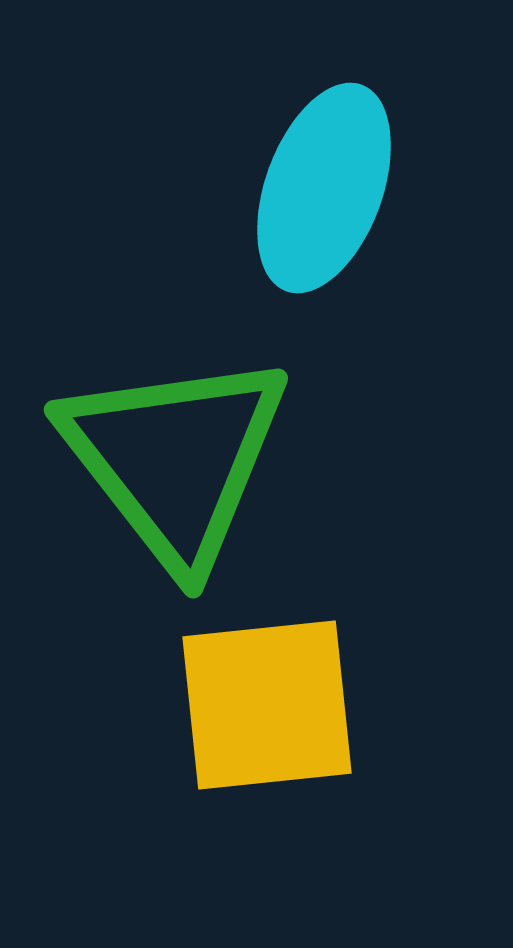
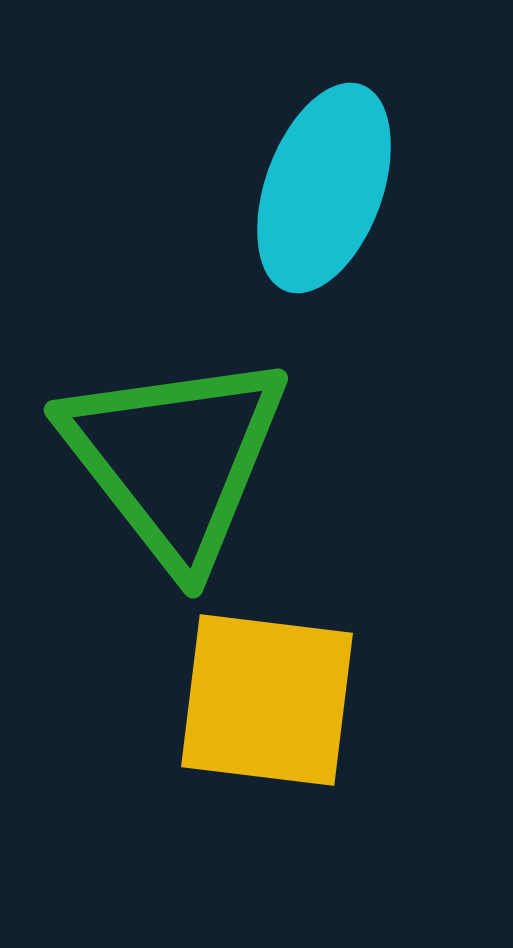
yellow square: moved 5 px up; rotated 13 degrees clockwise
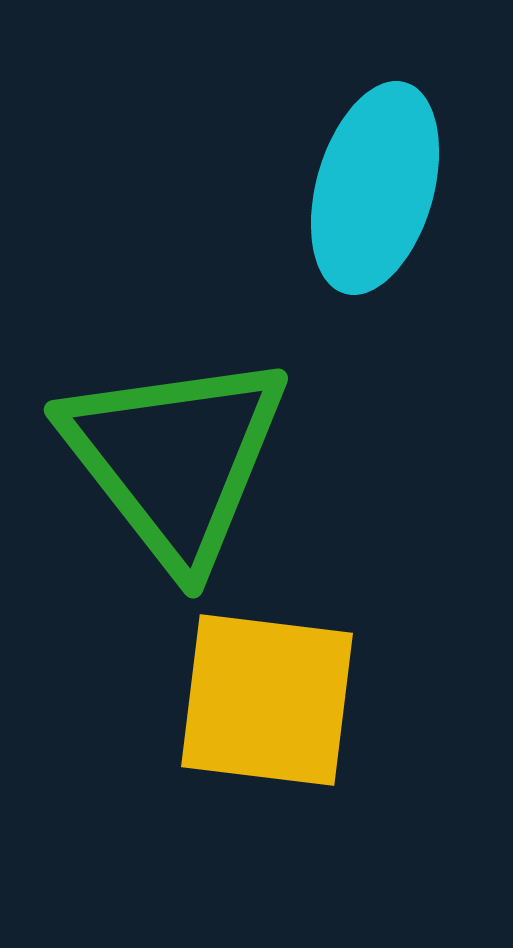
cyan ellipse: moved 51 px right; rotated 4 degrees counterclockwise
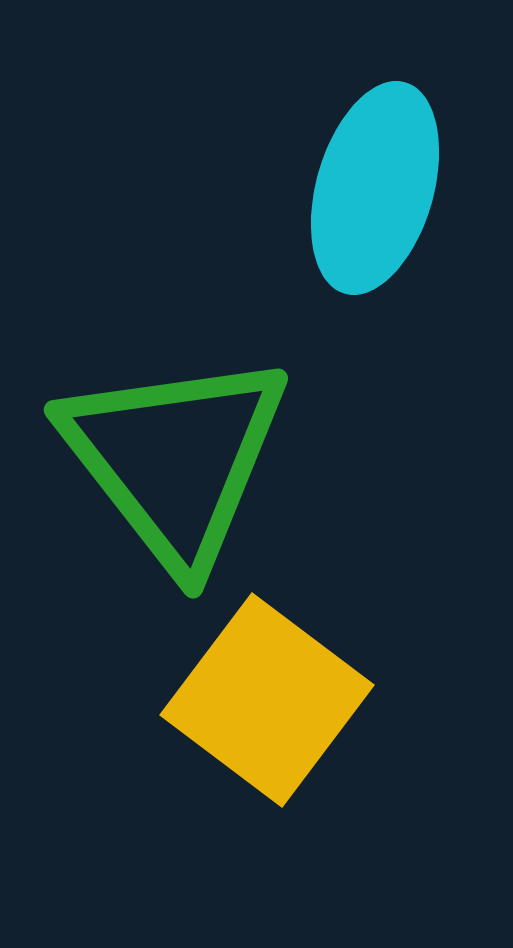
yellow square: rotated 30 degrees clockwise
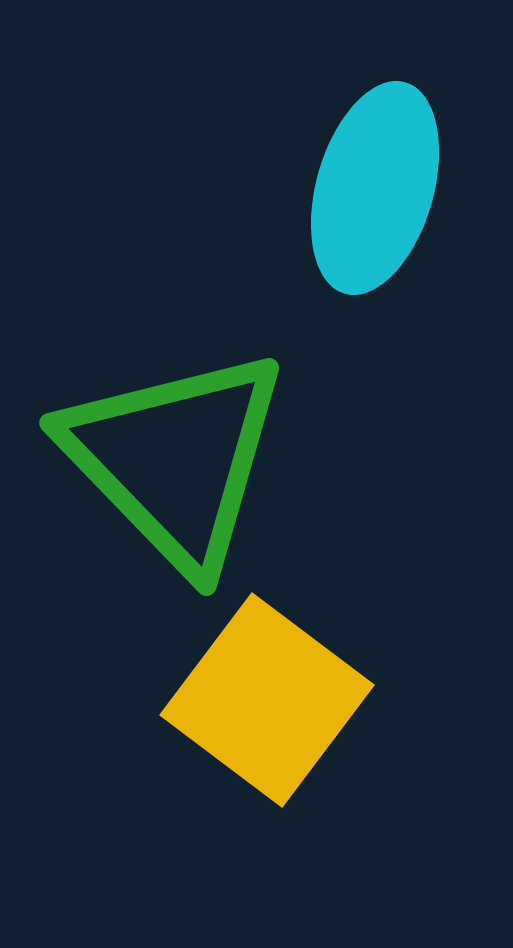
green triangle: rotated 6 degrees counterclockwise
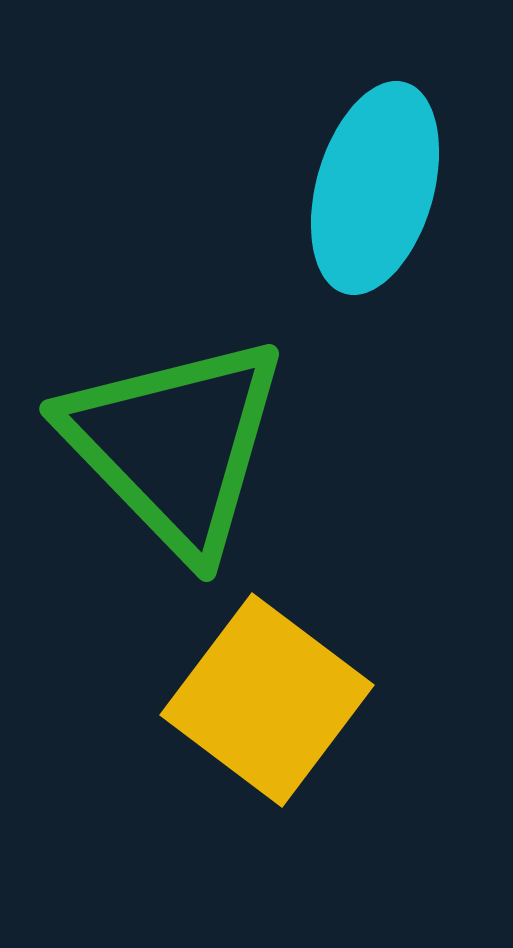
green triangle: moved 14 px up
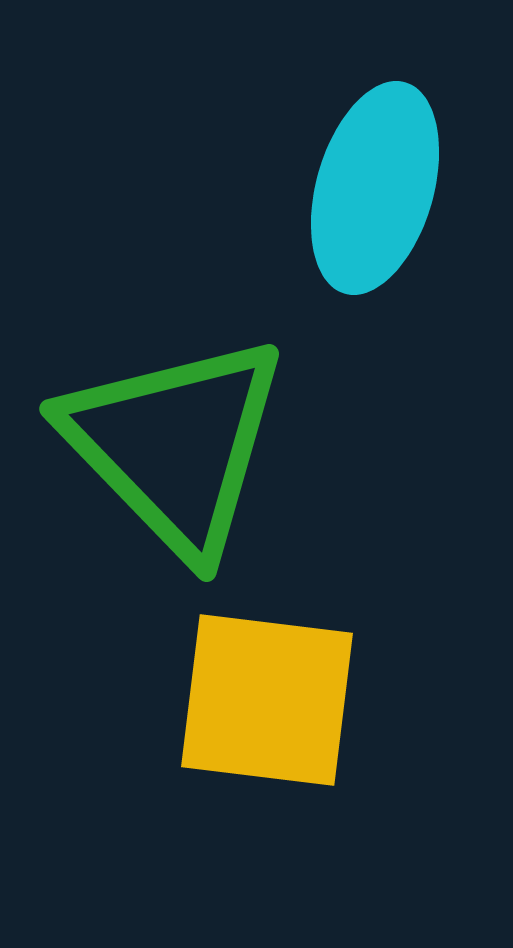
yellow square: rotated 30 degrees counterclockwise
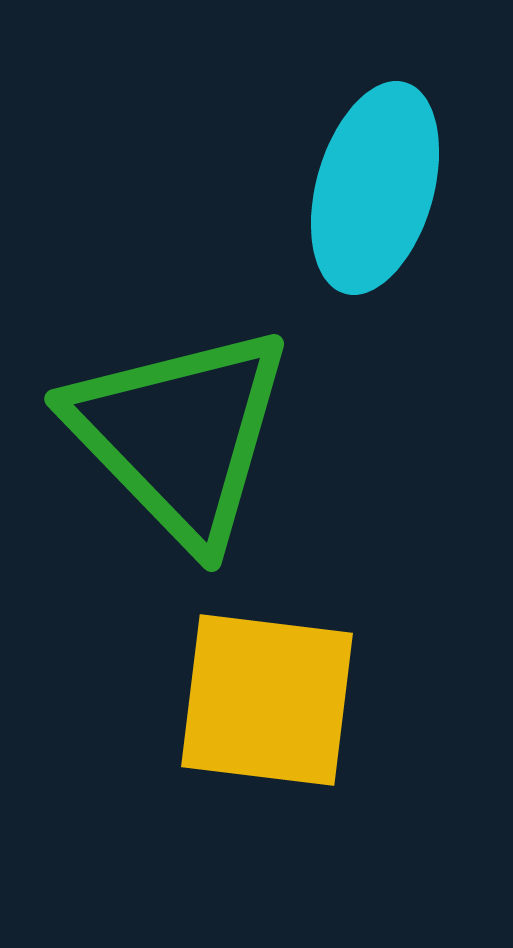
green triangle: moved 5 px right, 10 px up
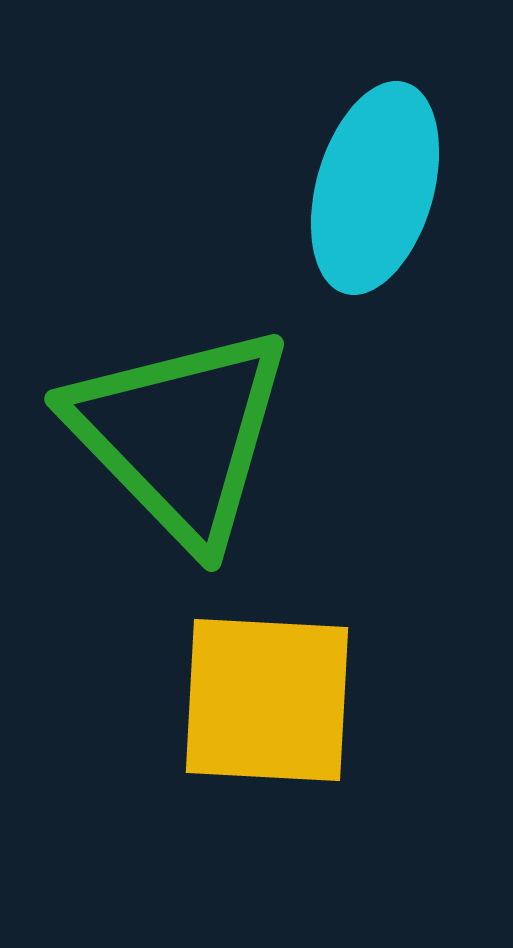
yellow square: rotated 4 degrees counterclockwise
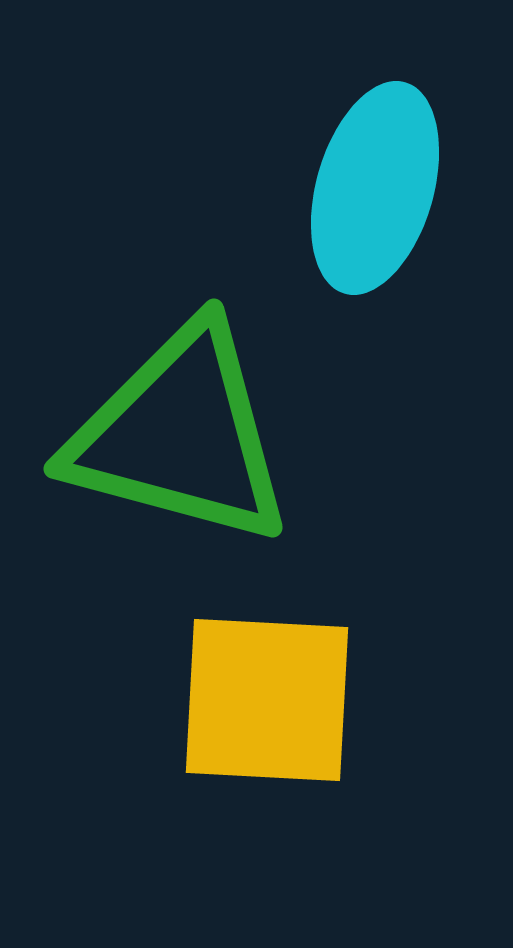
green triangle: rotated 31 degrees counterclockwise
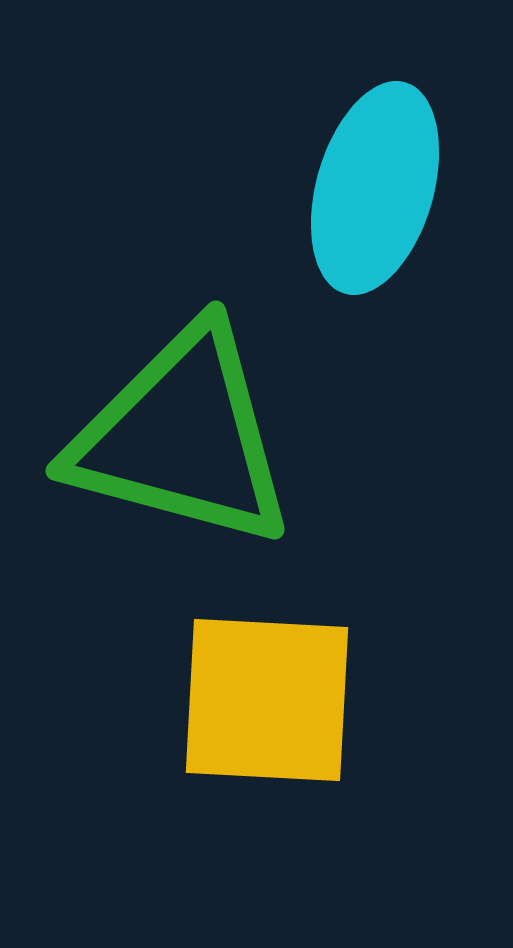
green triangle: moved 2 px right, 2 px down
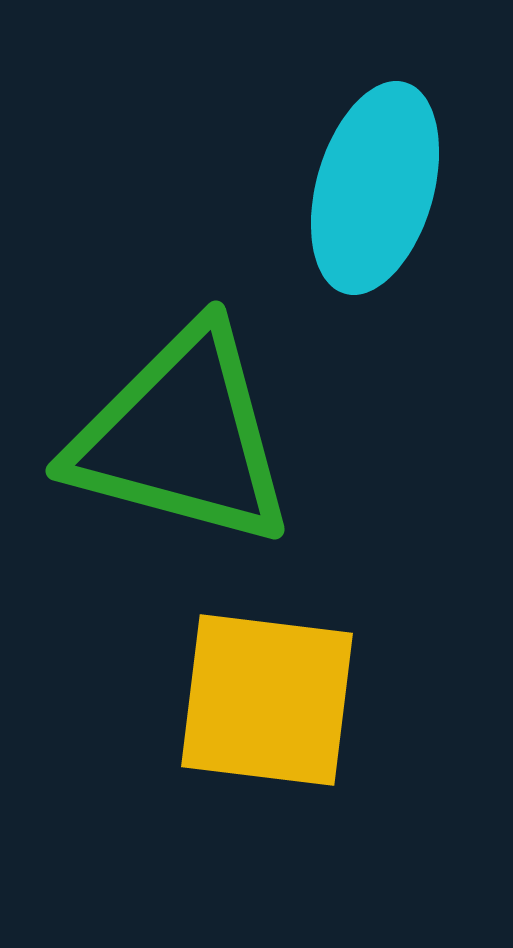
yellow square: rotated 4 degrees clockwise
